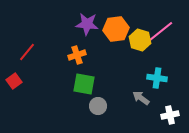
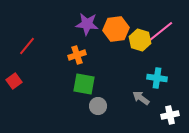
red line: moved 6 px up
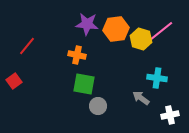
yellow hexagon: moved 1 px right, 1 px up
orange cross: rotated 30 degrees clockwise
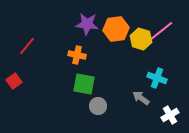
cyan cross: rotated 12 degrees clockwise
white cross: rotated 18 degrees counterclockwise
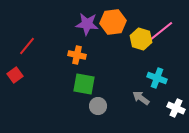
orange hexagon: moved 3 px left, 7 px up
red square: moved 1 px right, 6 px up
white cross: moved 6 px right, 7 px up; rotated 36 degrees counterclockwise
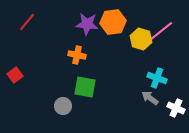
red line: moved 24 px up
green square: moved 1 px right, 3 px down
gray arrow: moved 9 px right
gray circle: moved 35 px left
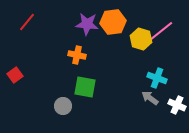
white cross: moved 1 px right, 3 px up
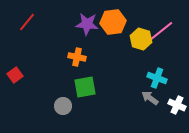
orange cross: moved 2 px down
green square: rotated 20 degrees counterclockwise
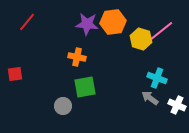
red square: moved 1 px up; rotated 28 degrees clockwise
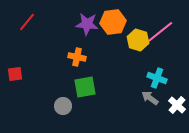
yellow hexagon: moved 3 px left, 1 px down
white cross: rotated 18 degrees clockwise
